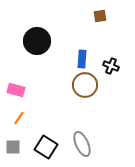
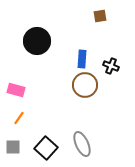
black square: moved 1 px down; rotated 10 degrees clockwise
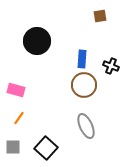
brown circle: moved 1 px left
gray ellipse: moved 4 px right, 18 px up
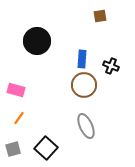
gray square: moved 2 px down; rotated 14 degrees counterclockwise
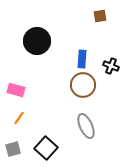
brown circle: moved 1 px left
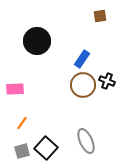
blue rectangle: rotated 30 degrees clockwise
black cross: moved 4 px left, 15 px down
pink rectangle: moved 1 px left, 1 px up; rotated 18 degrees counterclockwise
orange line: moved 3 px right, 5 px down
gray ellipse: moved 15 px down
gray square: moved 9 px right, 2 px down
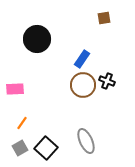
brown square: moved 4 px right, 2 px down
black circle: moved 2 px up
gray square: moved 2 px left, 3 px up; rotated 14 degrees counterclockwise
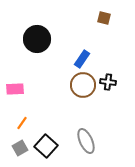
brown square: rotated 24 degrees clockwise
black cross: moved 1 px right, 1 px down; rotated 14 degrees counterclockwise
black square: moved 2 px up
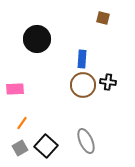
brown square: moved 1 px left
blue rectangle: rotated 30 degrees counterclockwise
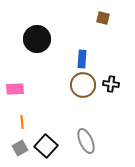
black cross: moved 3 px right, 2 px down
orange line: moved 1 px up; rotated 40 degrees counterclockwise
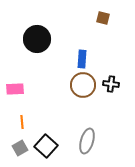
gray ellipse: moved 1 px right; rotated 40 degrees clockwise
